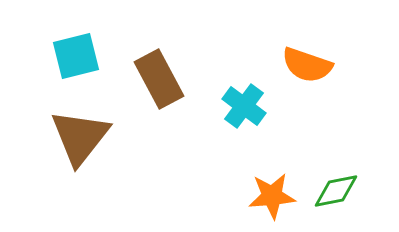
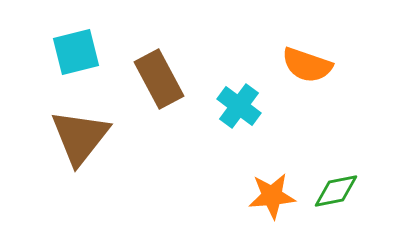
cyan square: moved 4 px up
cyan cross: moved 5 px left
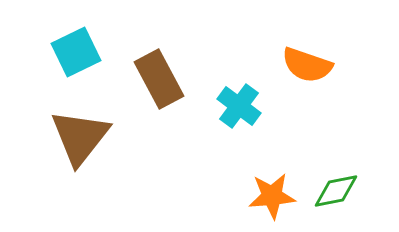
cyan square: rotated 12 degrees counterclockwise
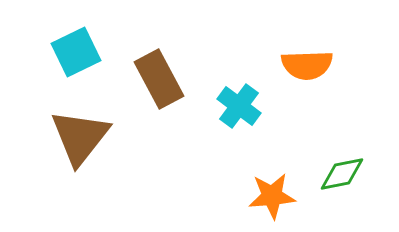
orange semicircle: rotated 21 degrees counterclockwise
green diamond: moved 6 px right, 17 px up
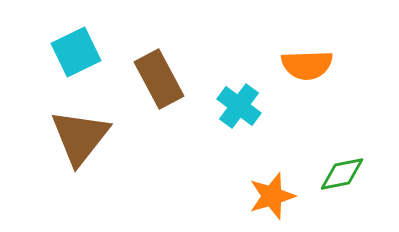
orange star: rotated 12 degrees counterclockwise
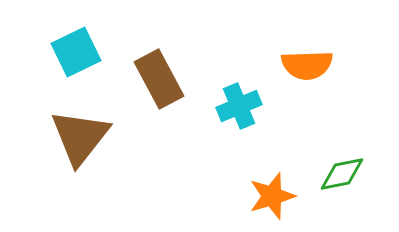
cyan cross: rotated 30 degrees clockwise
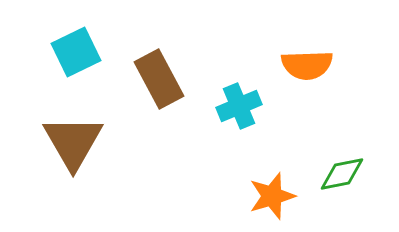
brown triangle: moved 7 px left, 5 px down; rotated 8 degrees counterclockwise
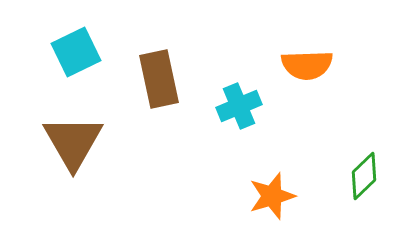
brown rectangle: rotated 16 degrees clockwise
green diamond: moved 22 px right, 2 px down; rotated 33 degrees counterclockwise
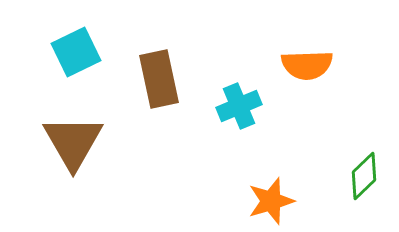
orange star: moved 1 px left, 5 px down
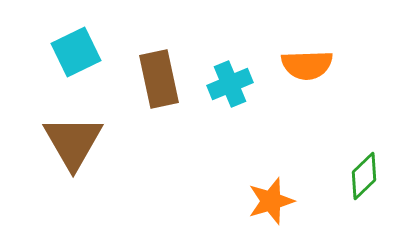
cyan cross: moved 9 px left, 22 px up
